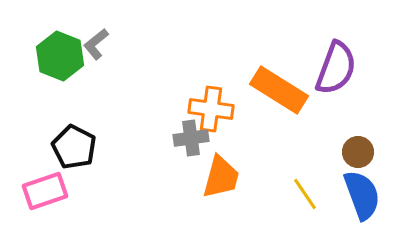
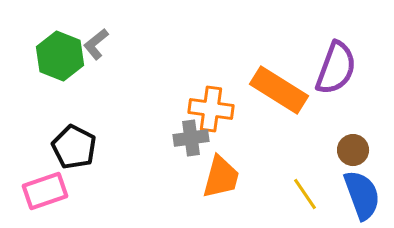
brown circle: moved 5 px left, 2 px up
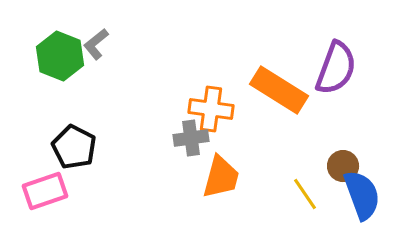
brown circle: moved 10 px left, 16 px down
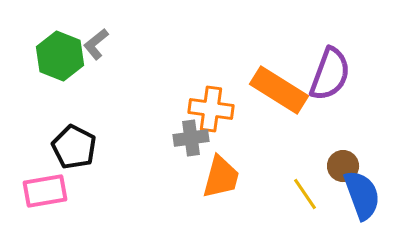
purple semicircle: moved 6 px left, 6 px down
pink rectangle: rotated 9 degrees clockwise
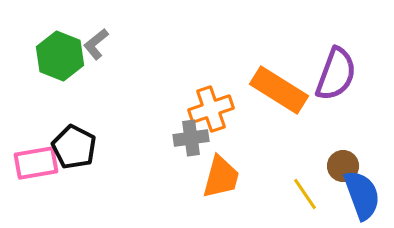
purple semicircle: moved 6 px right
orange cross: rotated 27 degrees counterclockwise
pink rectangle: moved 9 px left, 28 px up
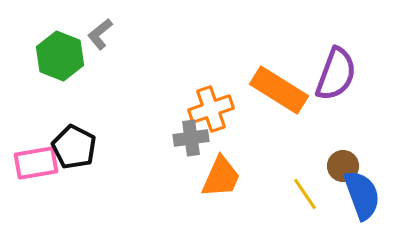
gray L-shape: moved 4 px right, 10 px up
orange trapezoid: rotated 9 degrees clockwise
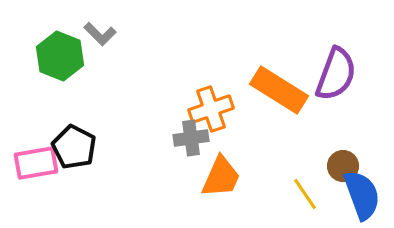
gray L-shape: rotated 96 degrees counterclockwise
